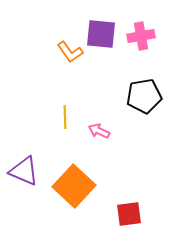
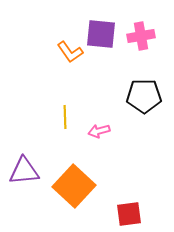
black pentagon: rotated 8 degrees clockwise
pink arrow: rotated 40 degrees counterclockwise
purple triangle: rotated 28 degrees counterclockwise
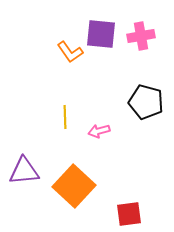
black pentagon: moved 2 px right, 6 px down; rotated 16 degrees clockwise
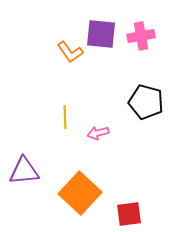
pink arrow: moved 1 px left, 2 px down
orange square: moved 6 px right, 7 px down
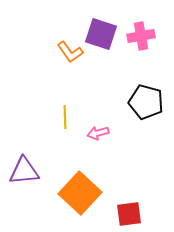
purple square: rotated 12 degrees clockwise
